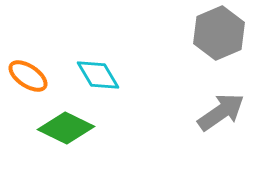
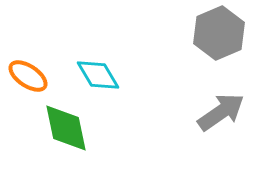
green diamond: rotated 52 degrees clockwise
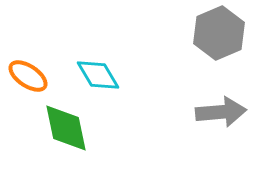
gray arrow: rotated 30 degrees clockwise
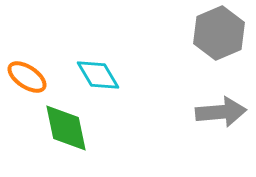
orange ellipse: moved 1 px left, 1 px down
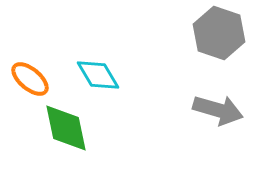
gray hexagon: rotated 18 degrees counterclockwise
orange ellipse: moved 3 px right, 2 px down; rotated 6 degrees clockwise
gray arrow: moved 3 px left, 2 px up; rotated 21 degrees clockwise
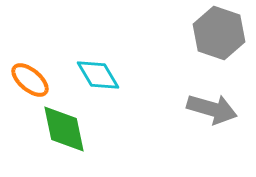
orange ellipse: moved 1 px down
gray arrow: moved 6 px left, 1 px up
green diamond: moved 2 px left, 1 px down
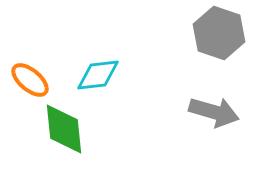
cyan diamond: rotated 66 degrees counterclockwise
gray arrow: moved 2 px right, 3 px down
green diamond: rotated 6 degrees clockwise
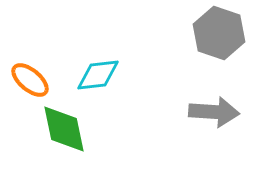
gray arrow: rotated 12 degrees counterclockwise
green diamond: rotated 6 degrees counterclockwise
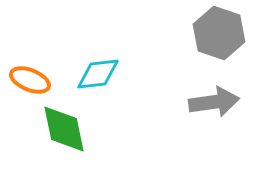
cyan diamond: moved 1 px up
orange ellipse: rotated 18 degrees counterclockwise
gray arrow: moved 10 px up; rotated 12 degrees counterclockwise
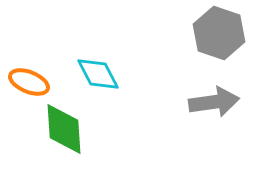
cyan diamond: rotated 69 degrees clockwise
orange ellipse: moved 1 px left, 2 px down
green diamond: rotated 8 degrees clockwise
